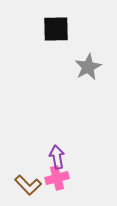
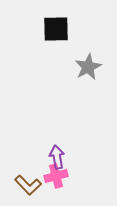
pink cross: moved 1 px left, 2 px up
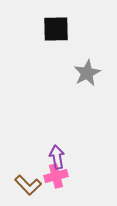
gray star: moved 1 px left, 6 px down
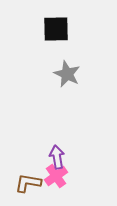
gray star: moved 20 px left, 1 px down; rotated 20 degrees counterclockwise
pink cross: rotated 20 degrees counterclockwise
brown L-shape: moved 2 px up; rotated 144 degrees clockwise
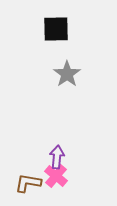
gray star: rotated 12 degrees clockwise
purple arrow: rotated 15 degrees clockwise
pink cross: rotated 15 degrees counterclockwise
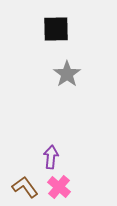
purple arrow: moved 6 px left
pink cross: moved 3 px right, 11 px down
brown L-shape: moved 3 px left, 4 px down; rotated 44 degrees clockwise
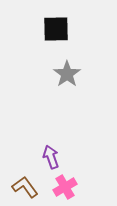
purple arrow: rotated 25 degrees counterclockwise
pink cross: moved 6 px right; rotated 20 degrees clockwise
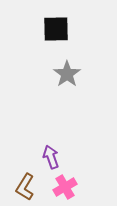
brown L-shape: rotated 112 degrees counterclockwise
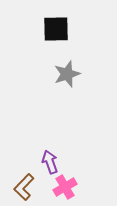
gray star: rotated 16 degrees clockwise
purple arrow: moved 1 px left, 5 px down
brown L-shape: moved 1 px left; rotated 12 degrees clockwise
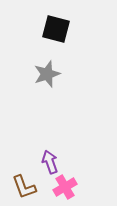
black square: rotated 16 degrees clockwise
gray star: moved 20 px left
brown L-shape: rotated 64 degrees counterclockwise
